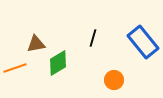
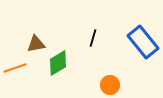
orange circle: moved 4 px left, 5 px down
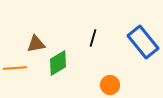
orange line: rotated 15 degrees clockwise
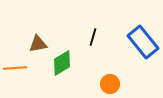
black line: moved 1 px up
brown triangle: moved 2 px right
green diamond: moved 4 px right
orange circle: moved 1 px up
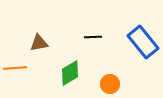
black line: rotated 72 degrees clockwise
brown triangle: moved 1 px right, 1 px up
green diamond: moved 8 px right, 10 px down
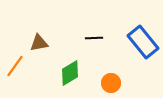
black line: moved 1 px right, 1 px down
orange line: moved 2 px up; rotated 50 degrees counterclockwise
orange circle: moved 1 px right, 1 px up
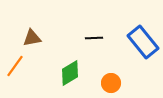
brown triangle: moved 7 px left, 5 px up
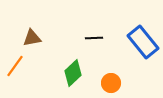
green diamond: moved 3 px right; rotated 12 degrees counterclockwise
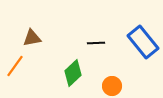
black line: moved 2 px right, 5 px down
orange circle: moved 1 px right, 3 px down
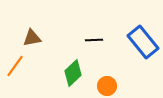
black line: moved 2 px left, 3 px up
orange circle: moved 5 px left
